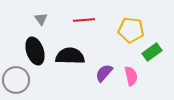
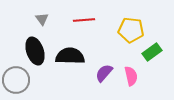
gray triangle: moved 1 px right
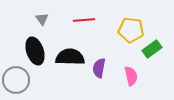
green rectangle: moved 3 px up
black semicircle: moved 1 px down
purple semicircle: moved 5 px left, 5 px up; rotated 30 degrees counterclockwise
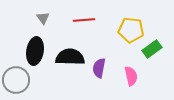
gray triangle: moved 1 px right, 1 px up
black ellipse: rotated 28 degrees clockwise
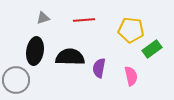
gray triangle: rotated 48 degrees clockwise
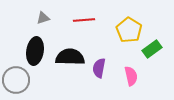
yellow pentagon: moved 2 px left; rotated 25 degrees clockwise
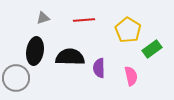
yellow pentagon: moved 1 px left
purple semicircle: rotated 12 degrees counterclockwise
gray circle: moved 2 px up
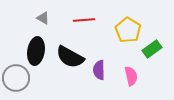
gray triangle: rotated 48 degrees clockwise
black ellipse: moved 1 px right
black semicircle: rotated 152 degrees counterclockwise
purple semicircle: moved 2 px down
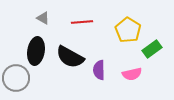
red line: moved 2 px left, 2 px down
pink semicircle: moved 1 px right, 2 px up; rotated 90 degrees clockwise
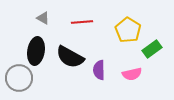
gray circle: moved 3 px right
